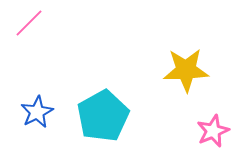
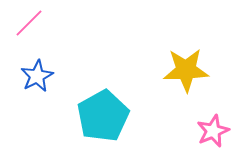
blue star: moved 36 px up
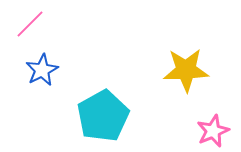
pink line: moved 1 px right, 1 px down
blue star: moved 5 px right, 6 px up
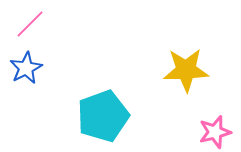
blue star: moved 16 px left, 2 px up
cyan pentagon: rotated 9 degrees clockwise
pink star: moved 2 px right, 1 px down; rotated 8 degrees clockwise
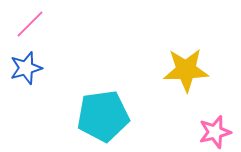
blue star: rotated 12 degrees clockwise
cyan pentagon: rotated 12 degrees clockwise
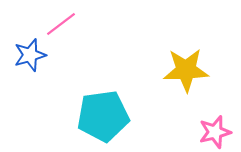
pink line: moved 31 px right; rotated 8 degrees clockwise
blue star: moved 4 px right, 13 px up
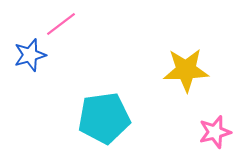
cyan pentagon: moved 1 px right, 2 px down
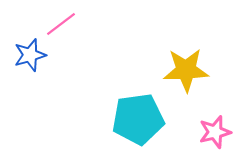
cyan pentagon: moved 34 px right, 1 px down
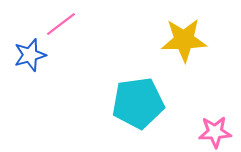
yellow star: moved 2 px left, 30 px up
cyan pentagon: moved 16 px up
pink star: rotated 12 degrees clockwise
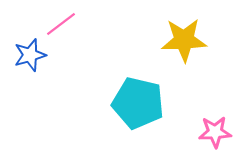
cyan pentagon: rotated 21 degrees clockwise
